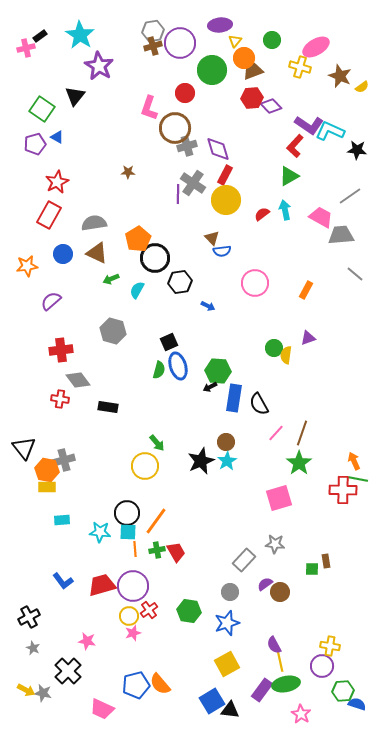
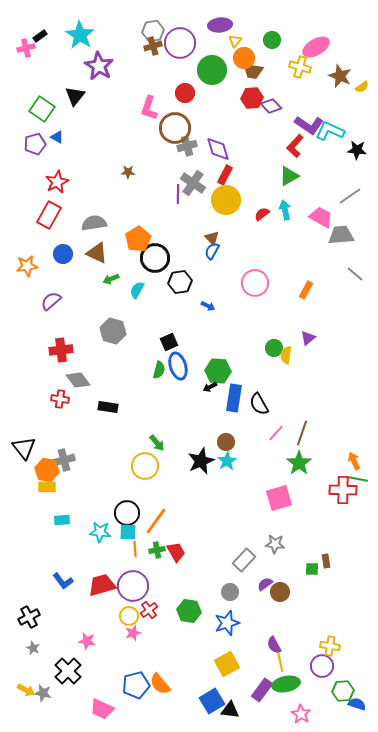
brown trapezoid at (253, 71): rotated 150 degrees counterclockwise
blue semicircle at (222, 251): moved 10 px left; rotated 126 degrees clockwise
purple triangle at (308, 338): rotated 21 degrees counterclockwise
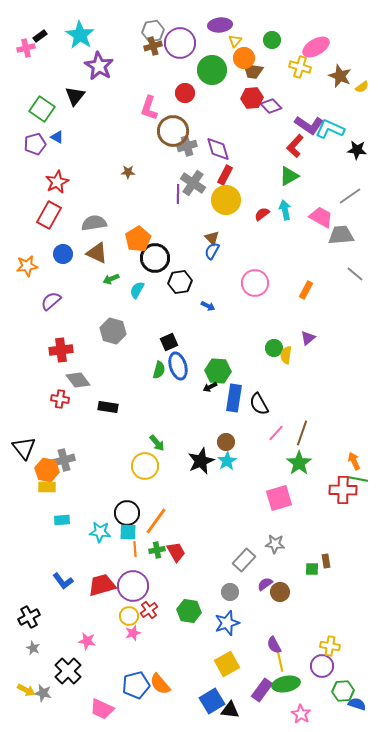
brown circle at (175, 128): moved 2 px left, 3 px down
cyan L-shape at (330, 131): moved 2 px up
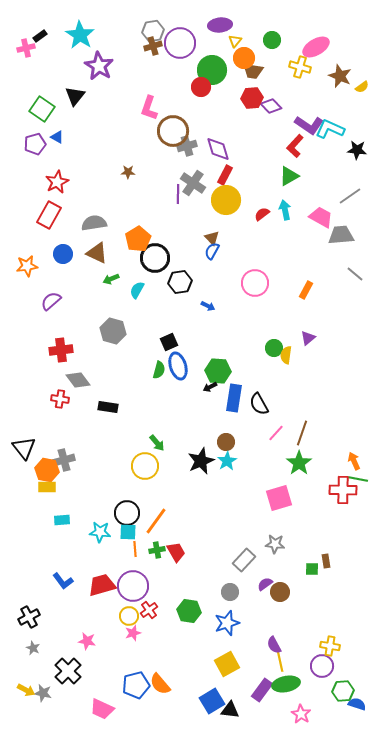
red circle at (185, 93): moved 16 px right, 6 px up
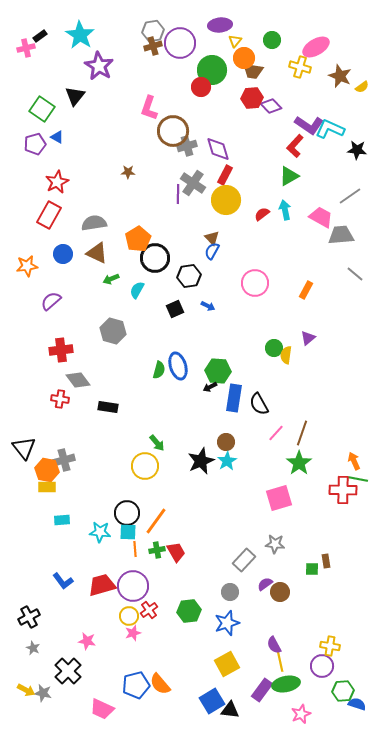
black hexagon at (180, 282): moved 9 px right, 6 px up
black square at (169, 342): moved 6 px right, 33 px up
green hexagon at (189, 611): rotated 15 degrees counterclockwise
pink star at (301, 714): rotated 18 degrees clockwise
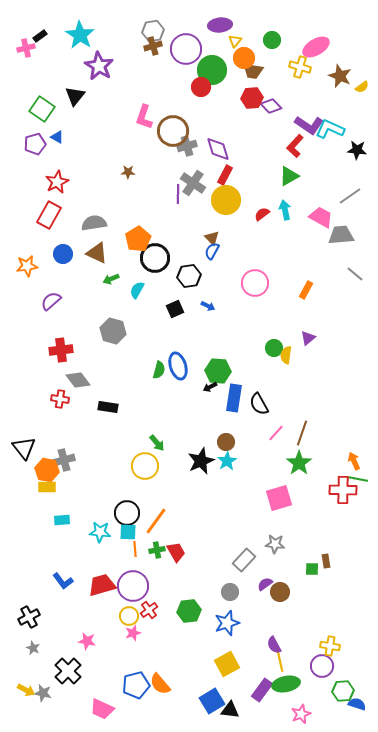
purple circle at (180, 43): moved 6 px right, 6 px down
pink L-shape at (149, 108): moved 5 px left, 9 px down
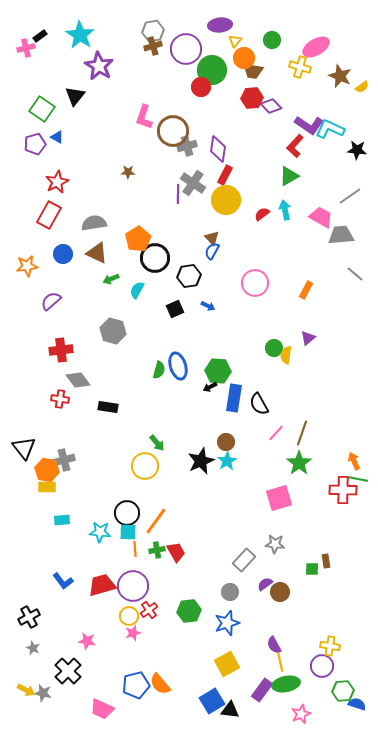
purple diamond at (218, 149): rotated 24 degrees clockwise
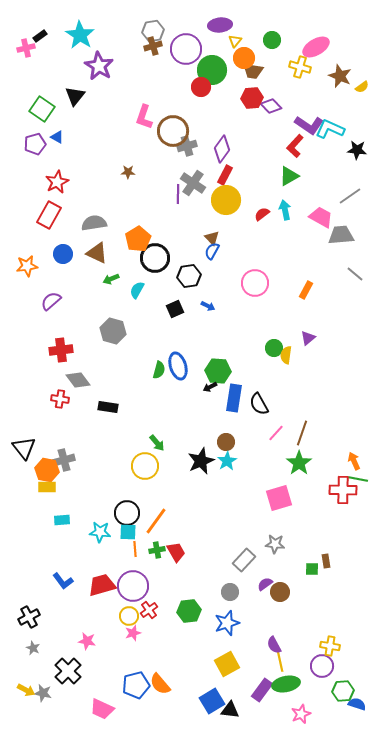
purple diamond at (218, 149): moved 4 px right; rotated 28 degrees clockwise
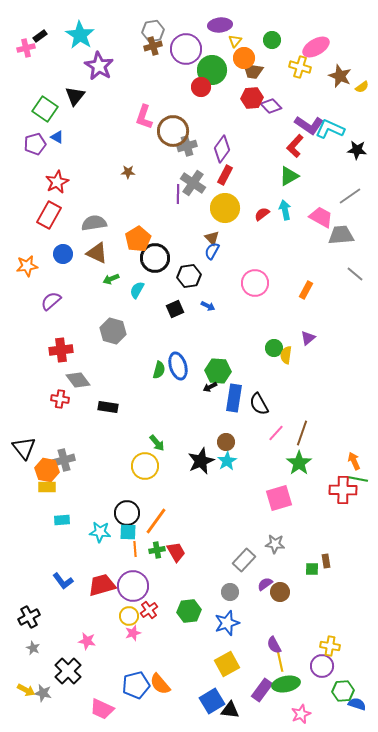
green square at (42, 109): moved 3 px right
yellow circle at (226, 200): moved 1 px left, 8 px down
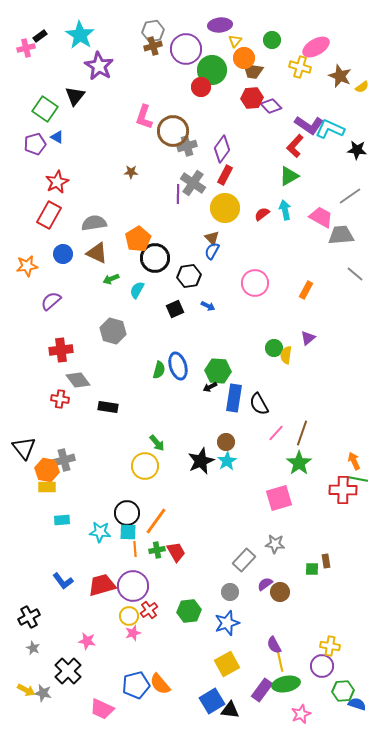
brown star at (128, 172): moved 3 px right
